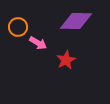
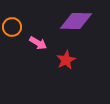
orange circle: moved 6 px left
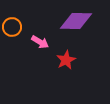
pink arrow: moved 2 px right, 1 px up
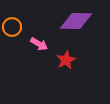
pink arrow: moved 1 px left, 2 px down
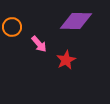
pink arrow: rotated 18 degrees clockwise
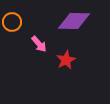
purple diamond: moved 2 px left
orange circle: moved 5 px up
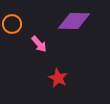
orange circle: moved 2 px down
red star: moved 8 px left, 18 px down; rotated 18 degrees counterclockwise
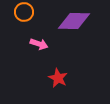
orange circle: moved 12 px right, 12 px up
pink arrow: rotated 30 degrees counterclockwise
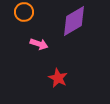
purple diamond: rotated 32 degrees counterclockwise
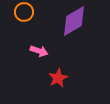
pink arrow: moved 7 px down
red star: rotated 18 degrees clockwise
